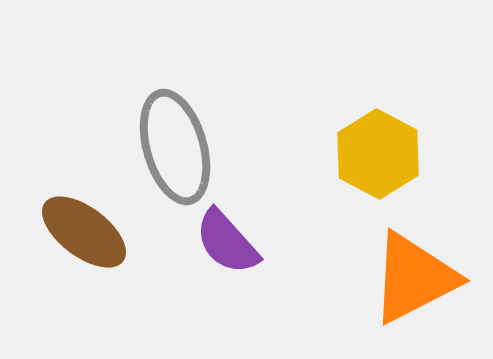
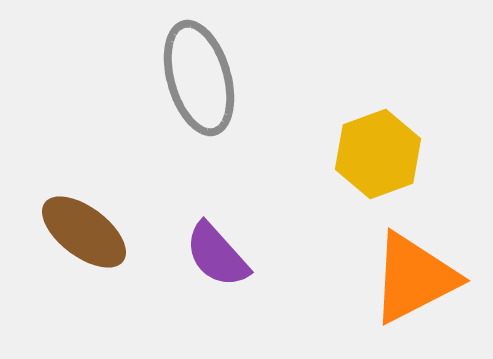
gray ellipse: moved 24 px right, 69 px up
yellow hexagon: rotated 12 degrees clockwise
purple semicircle: moved 10 px left, 13 px down
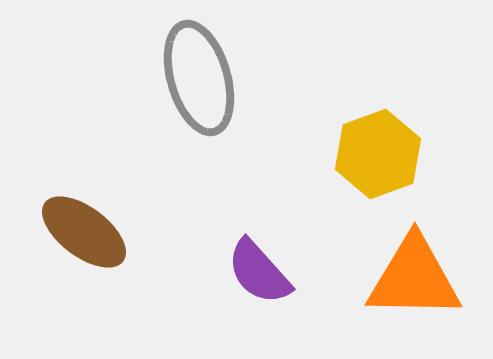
purple semicircle: moved 42 px right, 17 px down
orange triangle: rotated 28 degrees clockwise
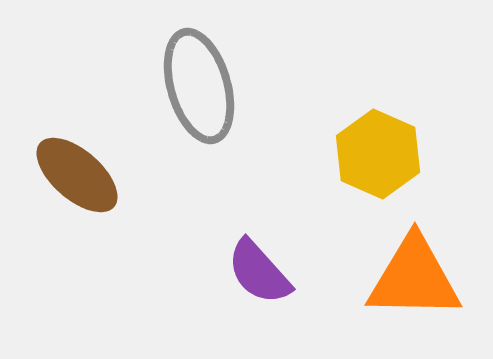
gray ellipse: moved 8 px down
yellow hexagon: rotated 16 degrees counterclockwise
brown ellipse: moved 7 px left, 57 px up; rotated 4 degrees clockwise
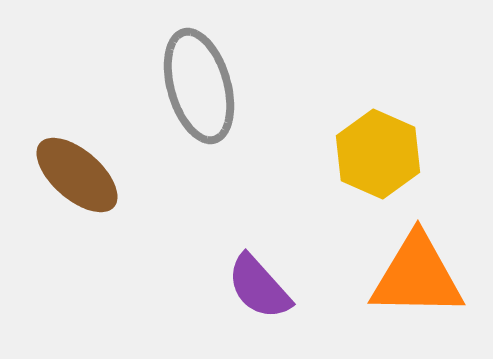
purple semicircle: moved 15 px down
orange triangle: moved 3 px right, 2 px up
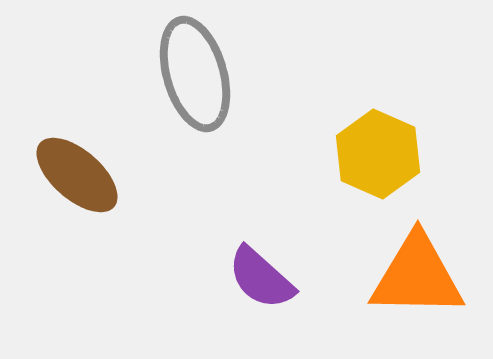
gray ellipse: moved 4 px left, 12 px up
purple semicircle: moved 2 px right, 9 px up; rotated 6 degrees counterclockwise
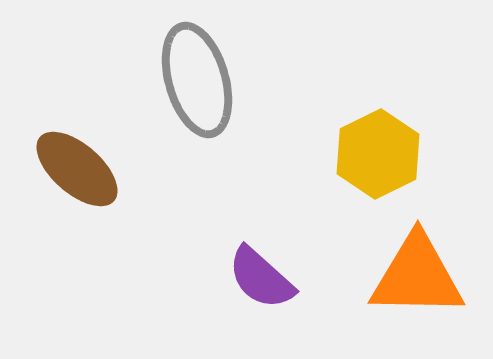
gray ellipse: moved 2 px right, 6 px down
yellow hexagon: rotated 10 degrees clockwise
brown ellipse: moved 6 px up
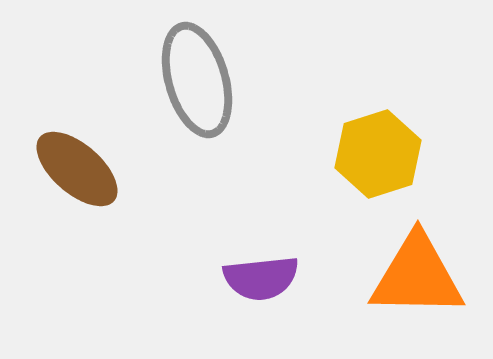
yellow hexagon: rotated 8 degrees clockwise
purple semicircle: rotated 48 degrees counterclockwise
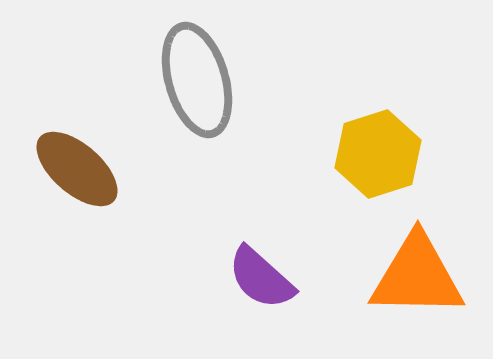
purple semicircle: rotated 48 degrees clockwise
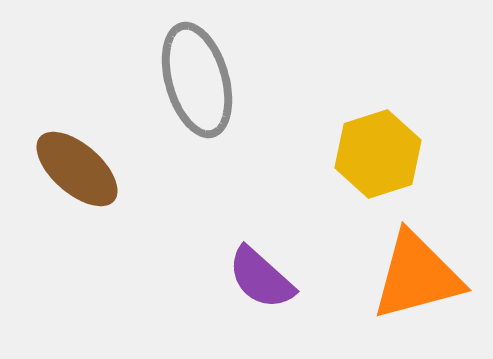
orange triangle: rotated 16 degrees counterclockwise
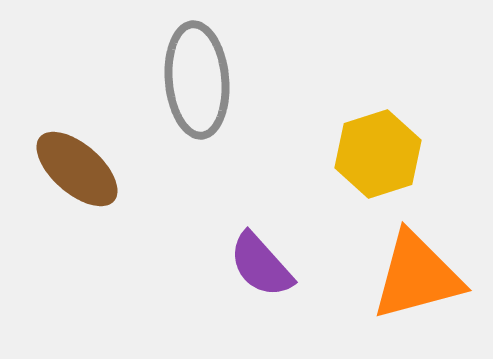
gray ellipse: rotated 11 degrees clockwise
purple semicircle: moved 13 px up; rotated 6 degrees clockwise
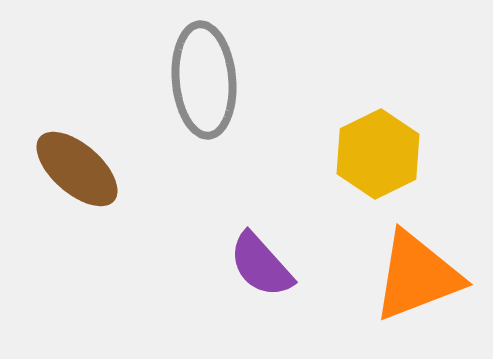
gray ellipse: moved 7 px right
yellow hexagon: rotated 8 degrees counterclockwise
orange triangle: rotated 6 degrees counterclockwise
